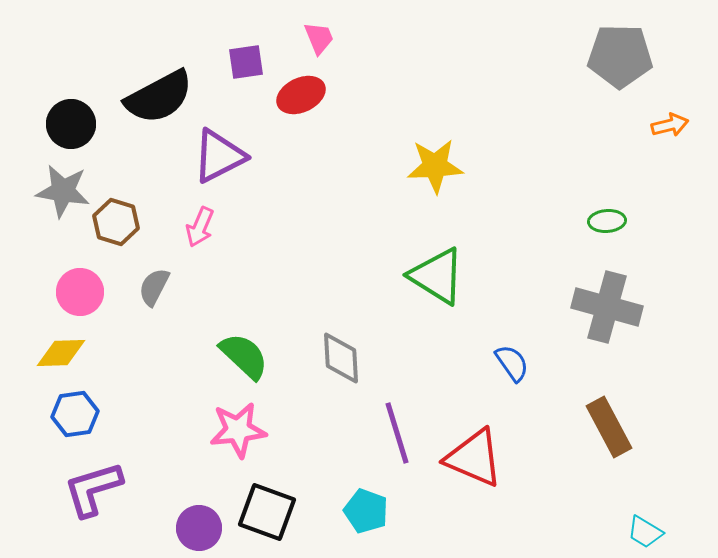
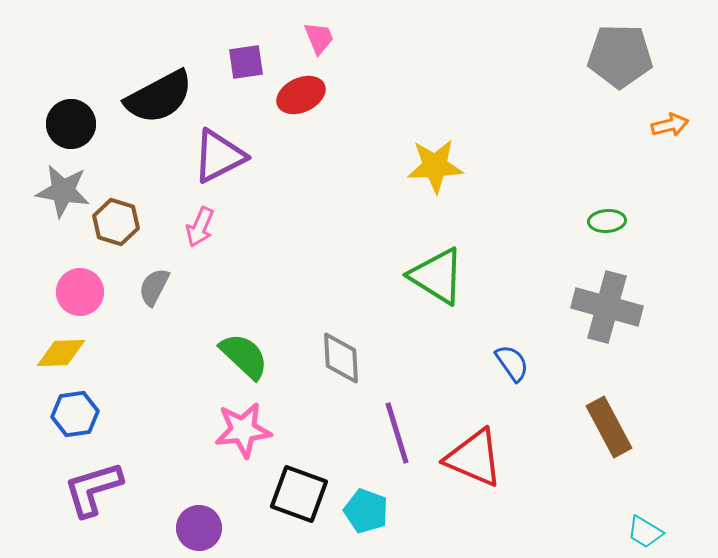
pink star: moved 5 px right
black square: moved 32 px right, 18 px up
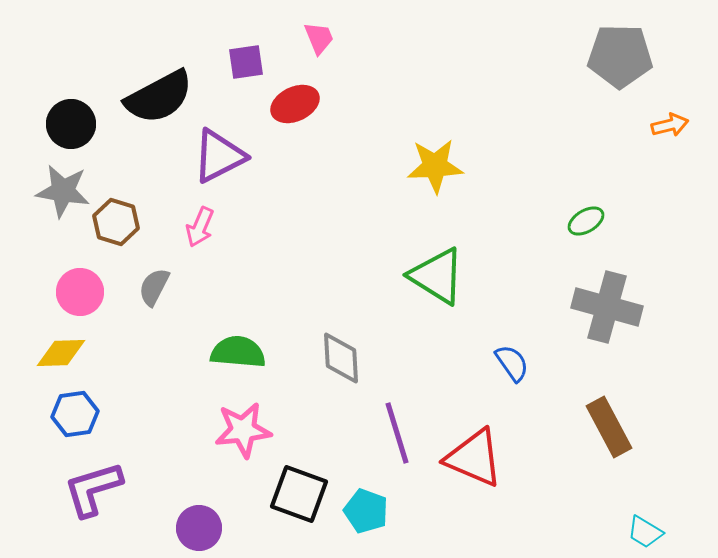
red ellipse: moved 6 px left, 9 px down
green ellipse: moved 21 px left; rotated 27 degrees counterclockwise
green semicircle: moved 6 px left, 4 px up; rotated 38 degrees counterclockwise
